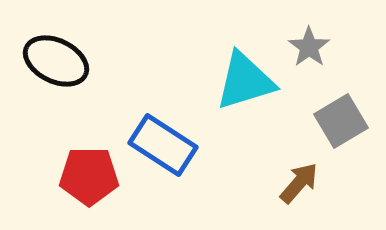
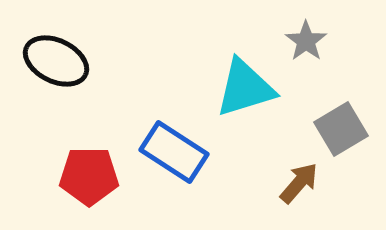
gray star: moved 3 px left, 6 px up
cyan triangle: moved 7 px down
gray square: moved 8 px down
blue rectangle: moved 11 px right, 7 px down
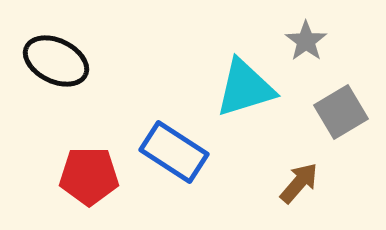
gray square: moved 17 px up
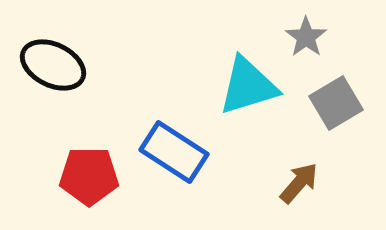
gray star: moved 4 px up
black ellipse: moved 3 px left, 4 px down
cyan triangle: moved 3 px right, 2 px up
gray square: moved 5 px left, 9 px up
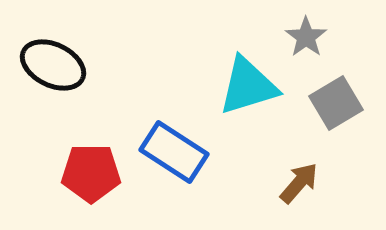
red pentagon: moved 2 px right, 3 px up
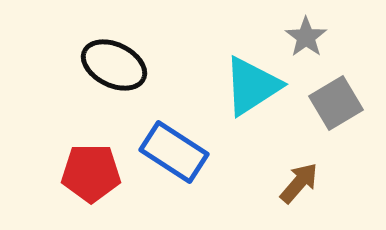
black ellipse: moved 61 px right
cyan triangle: moved 4 px right; rotated 16 degrees counterclockwise
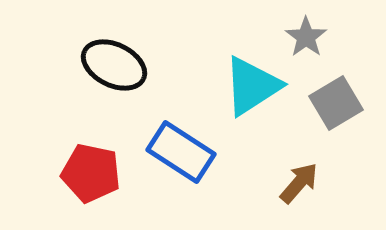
blue rectangle: moved 7 px right
red pentagon: rotated 12 degrees clockwise
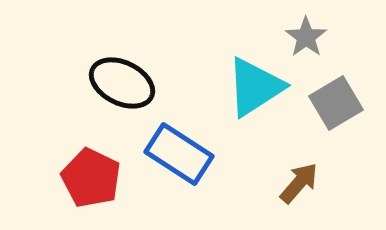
black ellipse: moved 8 px right, 18 px down
cyan triangle: moved 3 px right, 1 px down
blue rectangle: moved 2 px left, 2 px down
red pentagon: moved 5 px down; rotated 14 degrees clockwise
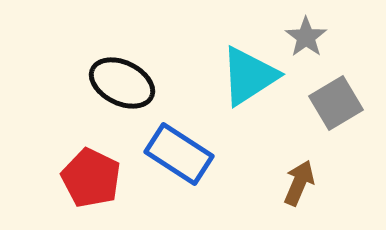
cyan triangle: moved 6 px left, 11 px up
brown arrow: rotated 18 degrees counterclockwise
